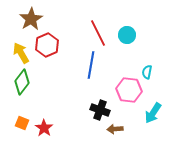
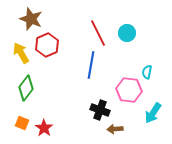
brown star: rotated 20 degrees counterclockwise
cyan circle: moved 2 px up
green diamond: moved 4 px right, 6 px down
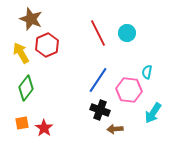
blue line: moved 7 px right, 15 px down; rotated 24 degrees clockwise
orange square: rotated 32 degrees counterclockwise
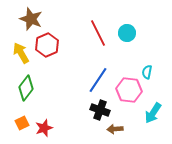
orange square: rotated 16 degrees counterclockwise
red star: rotated 18 degrees clockwise
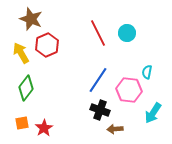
orange square: rotated 16 degrees clockwise
red star: rotated 12 degrees counterclockwise
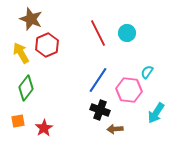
cyan semicircle: rotated 24 degrees clockwise
cyan arrow: moved 3 px right
orange square: moved 4 px left, 2 px up
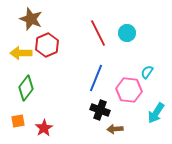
yellow arrow: rotated 60 degrees counterclockwise
blue line: moved 2 px left, 2 px up; rotated 12 degrees counterclockwise
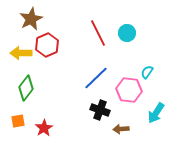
brown star: rotated 25 degrees clockwise
blue line: rotated 24 degrees clockwise
brown arrow: moved 6 px right
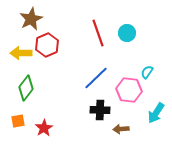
red line: rotated 8 degrees clockwise
black cross: rotated 18 degrees counterclockwise
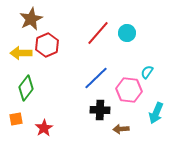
red line: rotated 60 degrees clockwise
cyan arrow: rotated 10 degrees counterclockwise
orange square: moved 2 px left, 2 px up
